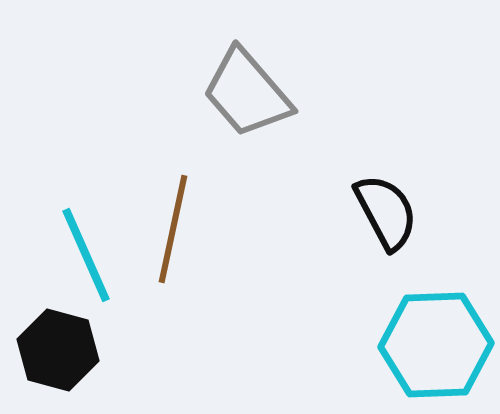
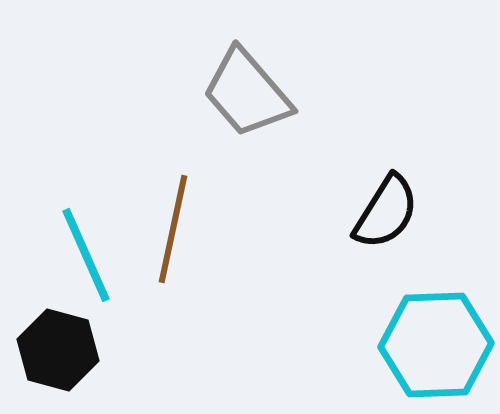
black semicircle: rotated 60 degrees clockwise
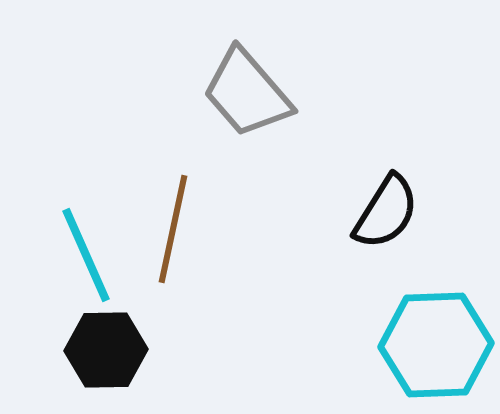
black hexagon: moved 48 px right; rotated 16 degrees counterclockwise
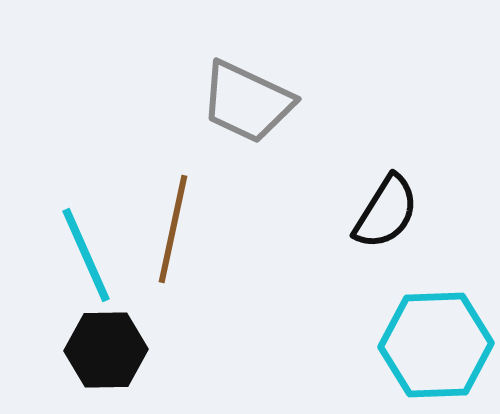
gray trapezoid: moved 9 px down; rotated 24 degrees counterclockwise
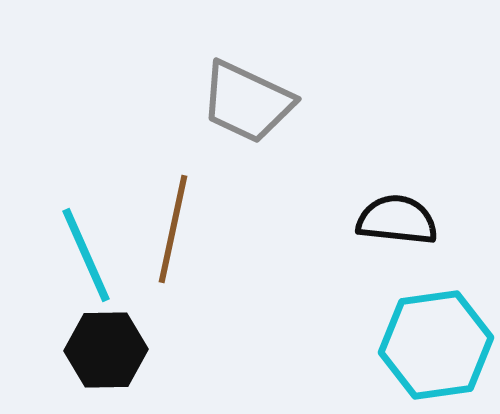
black semicircle: moved 11 px right, 8 px down; rotated 116 degrees counterclockwise
cyan hexagon: rotated 6 degrees counterclockwise
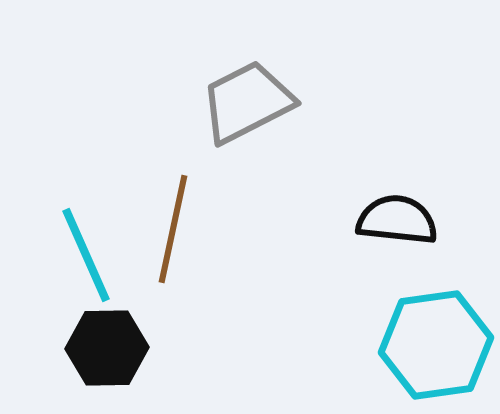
gray trapezoid: rotated 128 degrees clockwise
black hexagon: moved 1 px right, 2 px up
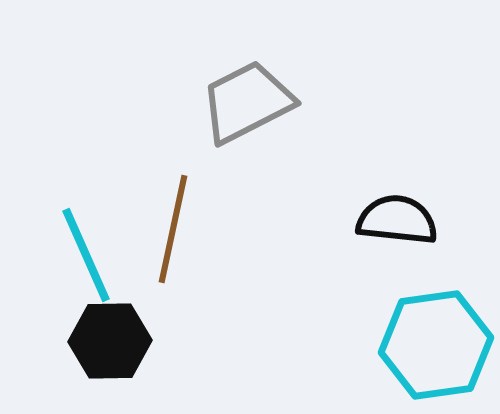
black hexagon: moved 3 px right, 7 px up
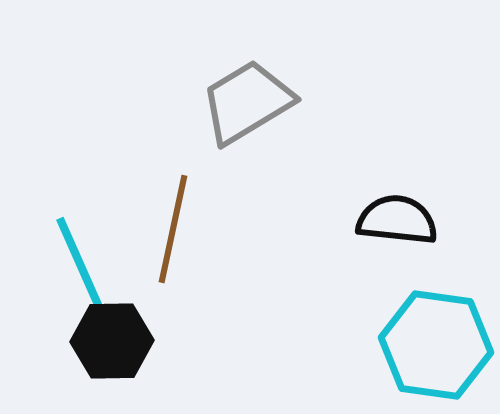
gray trapezoid: rotated 4 degrees counterclockwise
cyan line: moved 6 px left, 9 px down
black hexagon: moved 2 px right
cyan hexagon: rotated 16 degrees clockwise
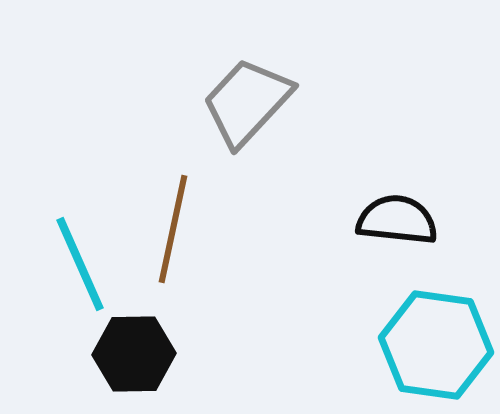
gray trapezoid: rotated 16 degrees counterclockwise
black hexagon: moved 22 px right, 13 px down
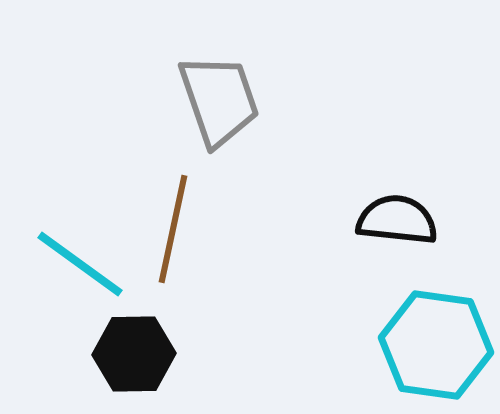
gray trapezoid: moved 28 px left, 2 px up; rotated 118 degrees clockwise
cyan line: rotated 30 degrees counterclockwise
